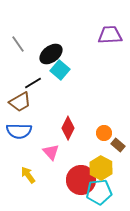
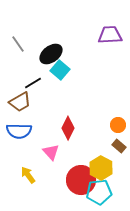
orange circle: moved 14 px right, 8 px up
brown rectangle: moved 1 px right, 1 px down
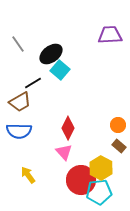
pink triangle: moved 13 px right
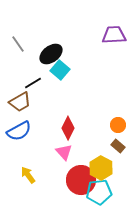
purple trapezoid: moved 4 px right
blue semicircle: rotated 30 degrees counterclockwise
brown rectangle: moved 1 px left
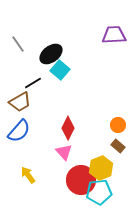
blue semicircle: rotated 20 degrees counterclockwise
yellow hexagon: rotated 10 degrees clockwise
